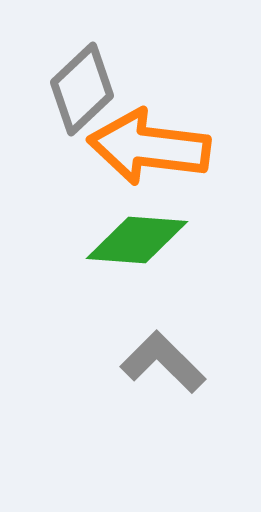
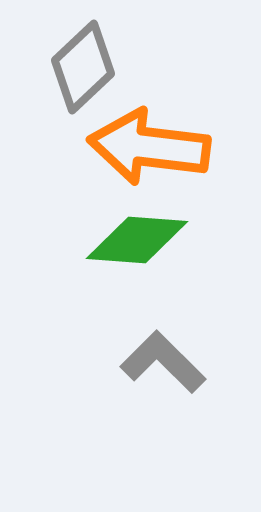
gray diamond: moved 1 px right, 22 px up
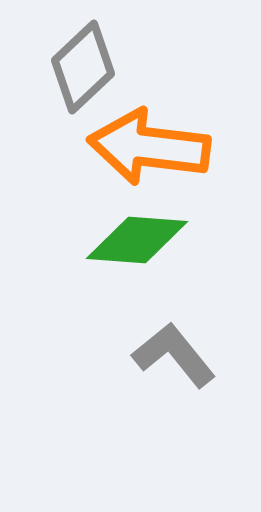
gray L-shape: moved 11 px right, 7 px up; rotated 6 degrees clockwise
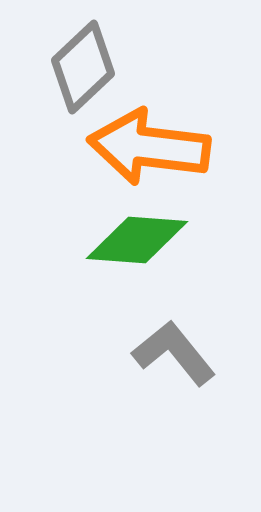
gray L-shape: moved 2 px up
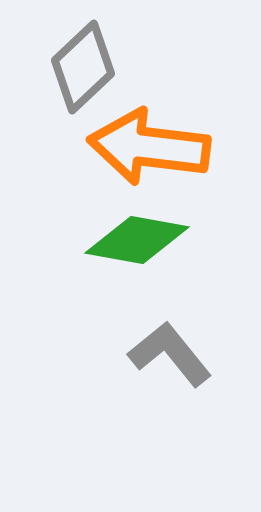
green diamond: rotated 6 degrees clockwise
gray L-shape: moved 4 px left, 1 px down
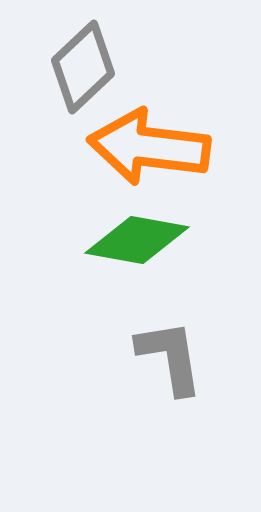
gray L-shape: moved 3 px down; rotated 30 degrees clockwise
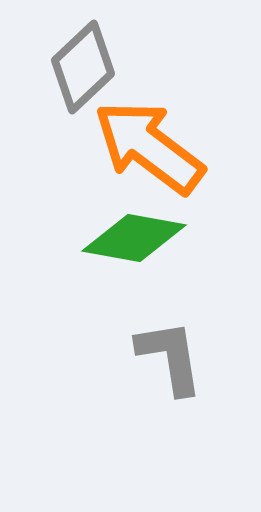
orange arrow: rotated 30 degrees clockwise
green diamond: moved 3 px left, 2 px up
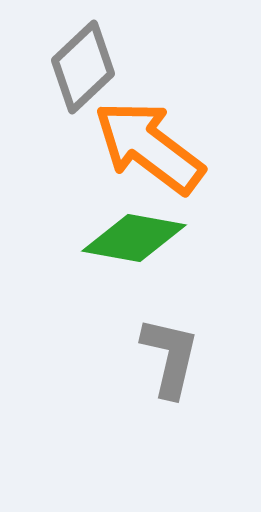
gray L-shape: rotated 22 degrees clockwise
